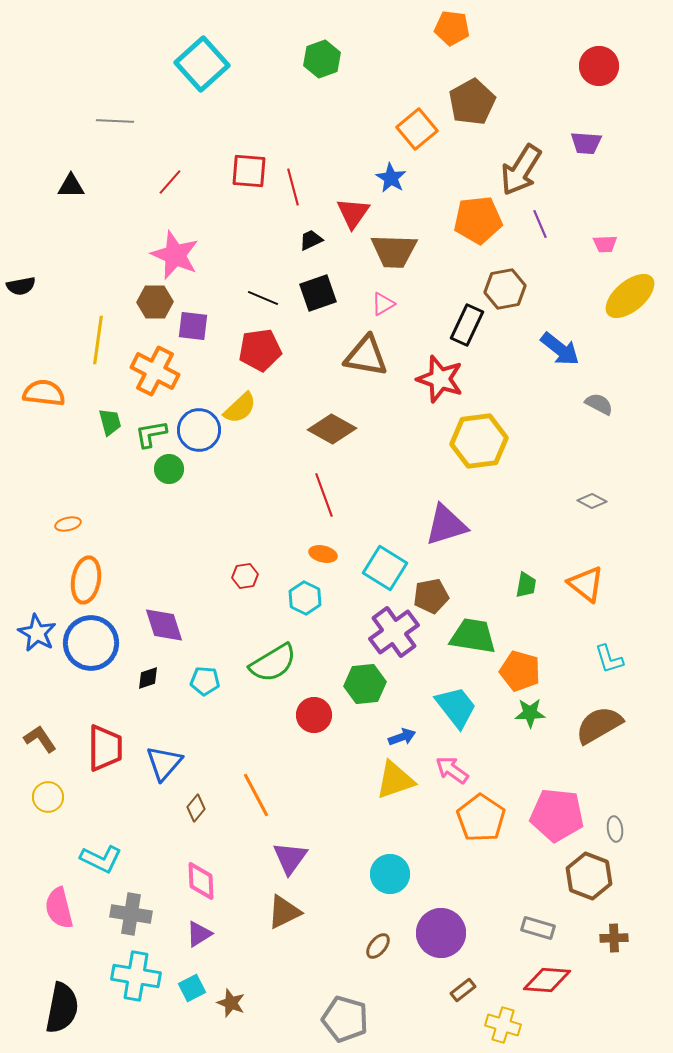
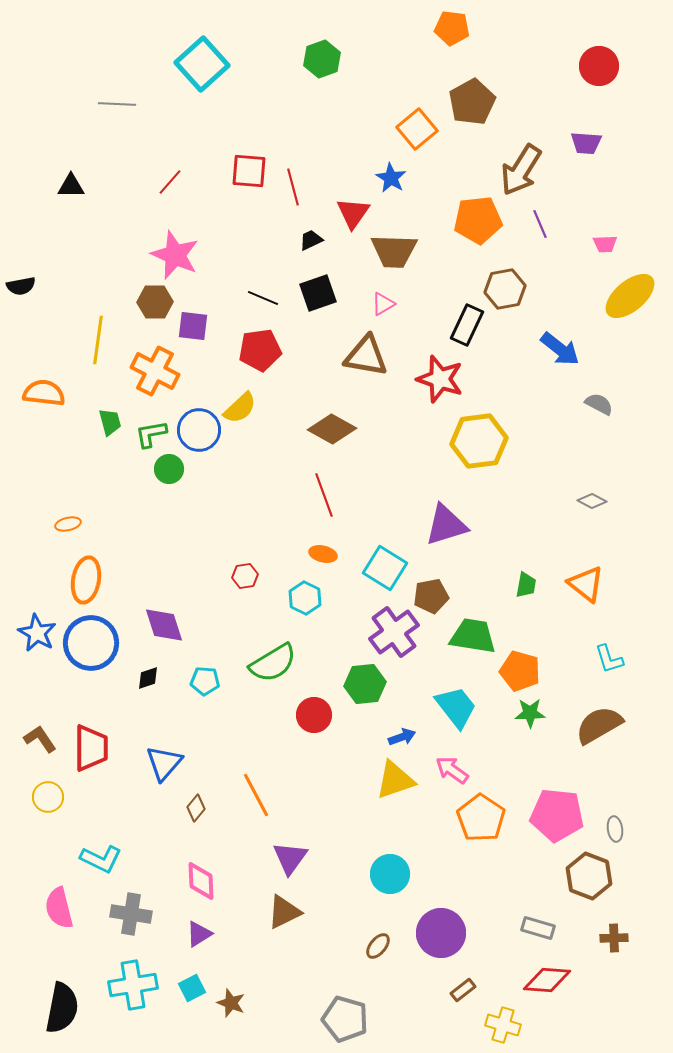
gray line at (115, 121): moved 2 px right, 17 px up
red trapezoid at (105, 748): moved 14 px left
cyan cross at (136, 976): moved 3 px left, 9 px down; rotated 18 degrees counterclockwise
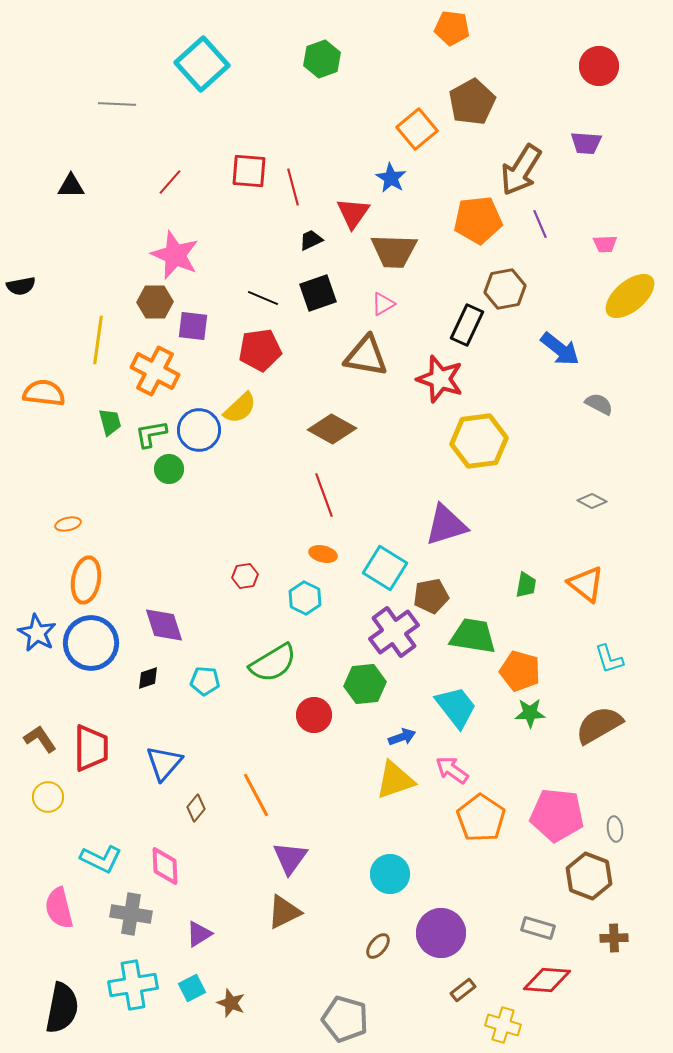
pink diamond at (201, 881): moved 36 px left, 15 px up
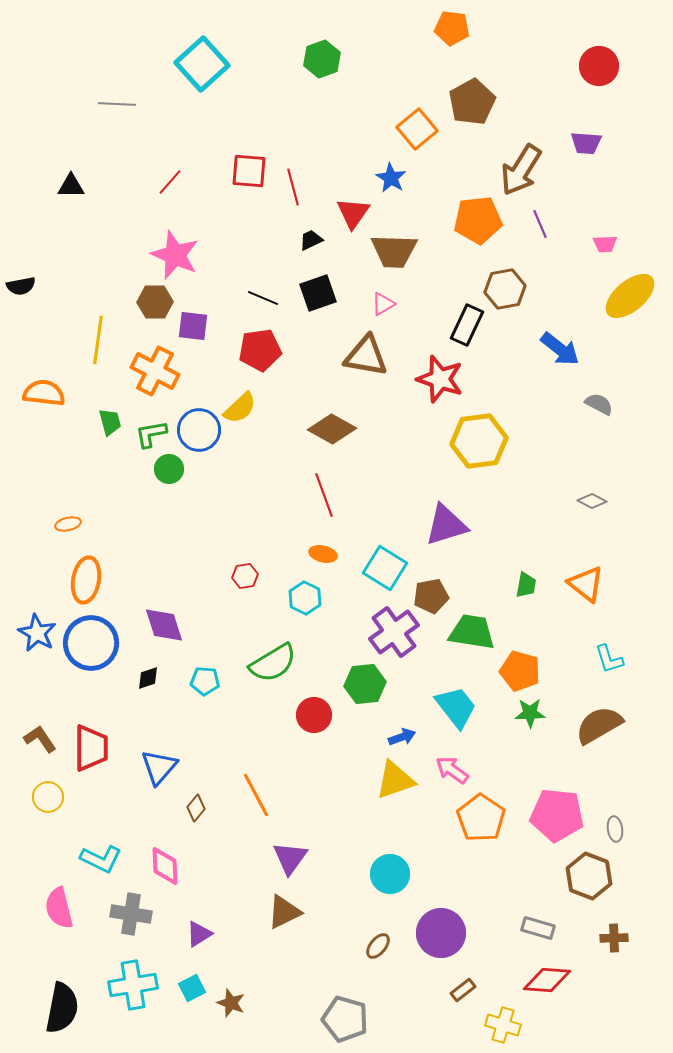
green trapezoid at (473, 636): moved 1 px left, 4 px up
blue triangle at (164, 763): moved 5 px left, 4 px down
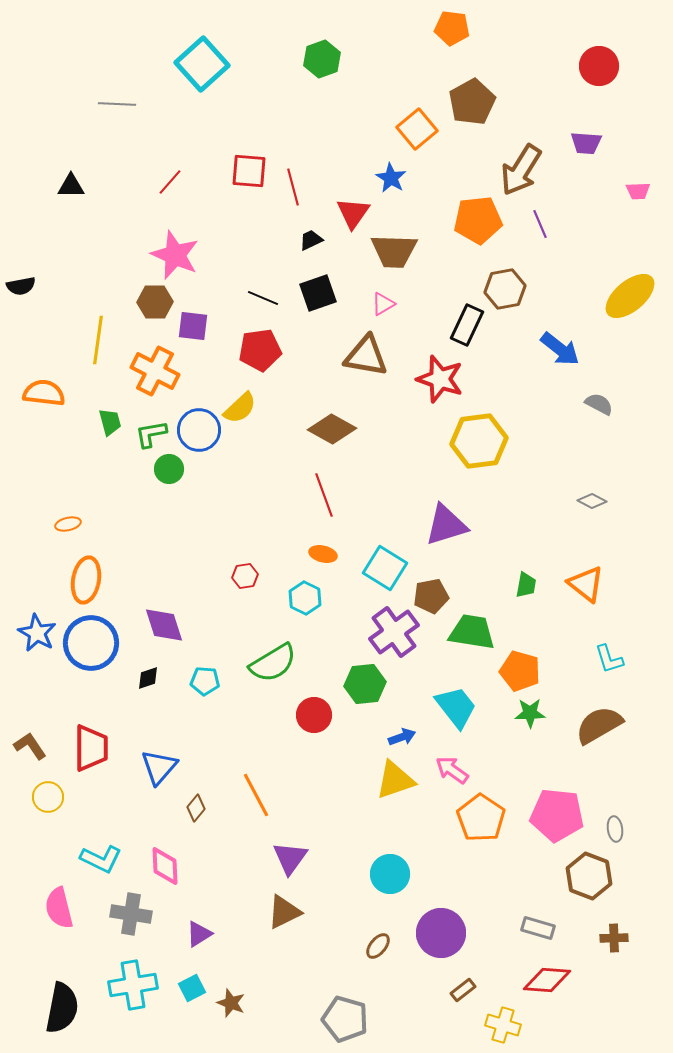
pink trapezoid at (605, 244): moved 33 px right, 53 px up
brown L-shape at (40, 739): moved 10 px left, 7 px down
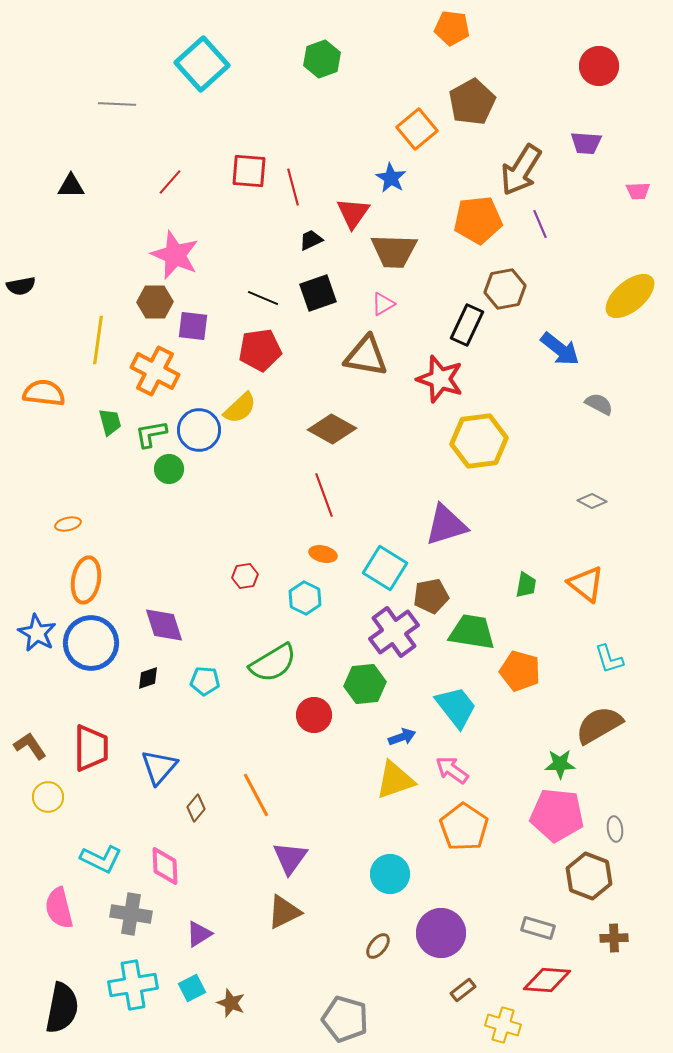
green star at (530, 713): moved 30 px right, 51 px down
orange pentagon at (481, 818): moved 17 px left, 9 px down
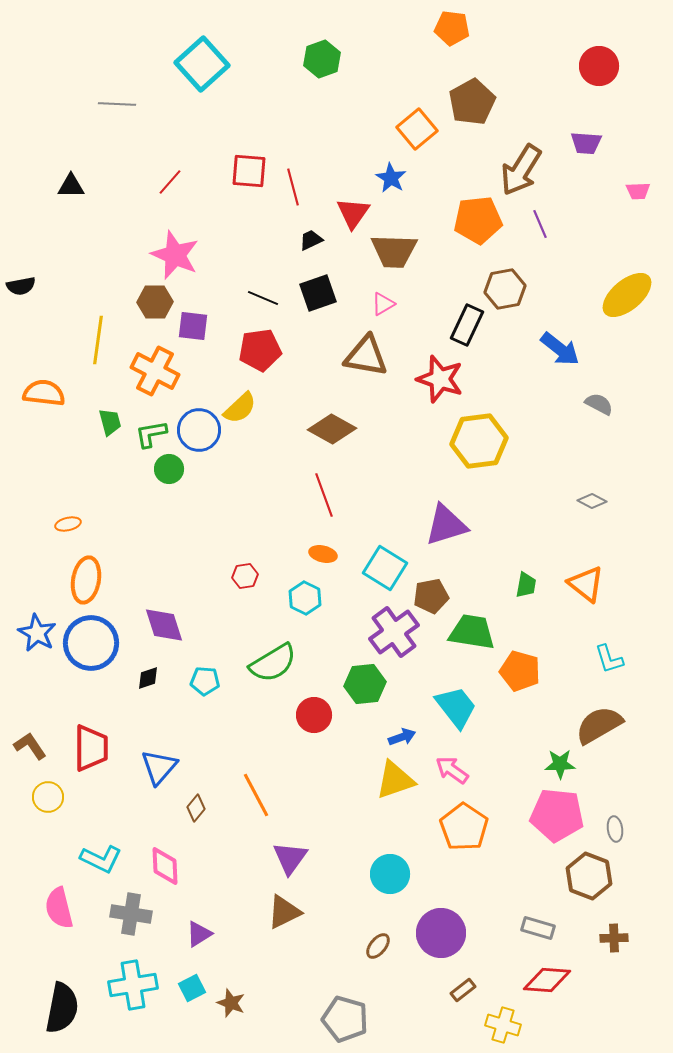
yellow ellipse at (630, 296): moved 3 px left, 1 px up
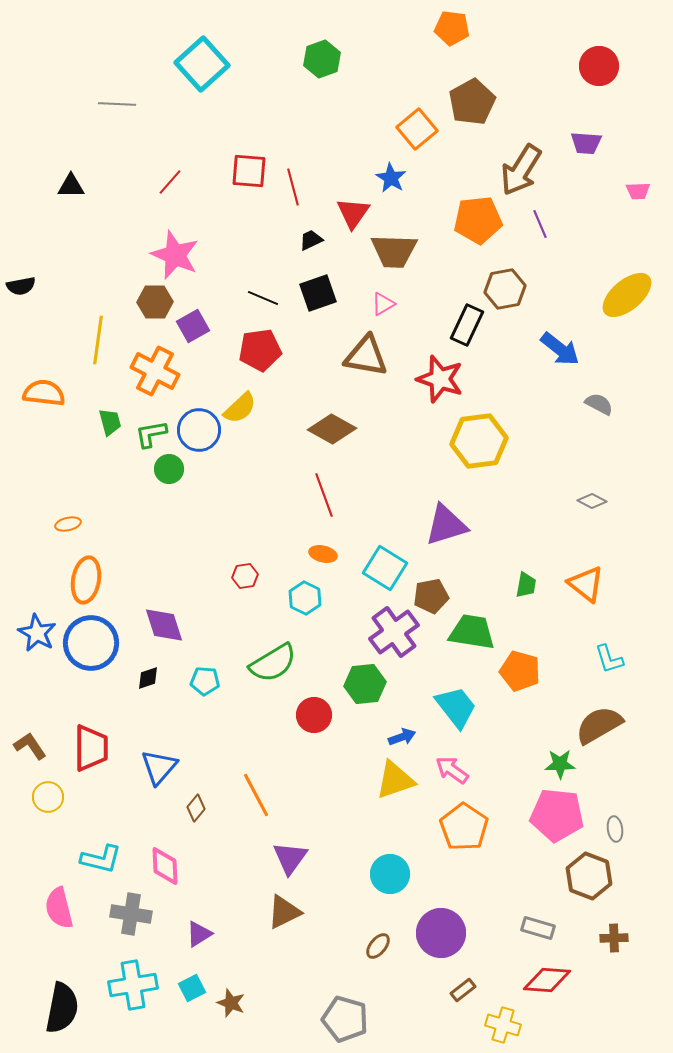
purple square at (193, 326): rotated 36 degrees counterclockwise
cyan L-shape at (101, 859): rotated 12 degrees counterclockwise
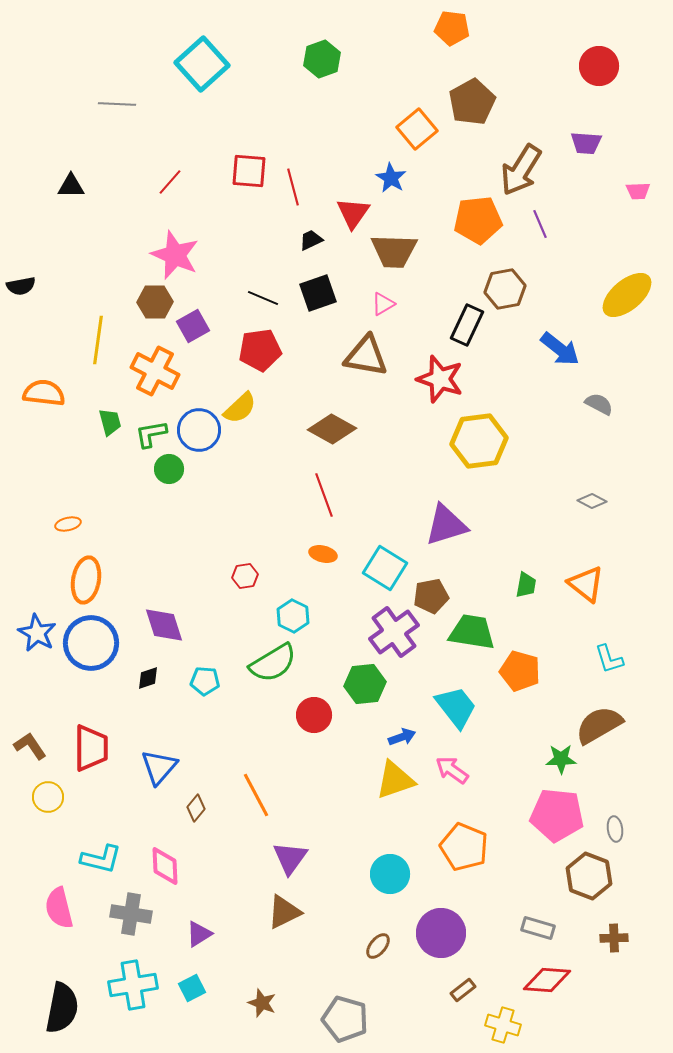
cyan hexagon at (305, 598): moved 12 px left, 18 px down
green star at (560, 764): moved 1 px right, 5 px up
orange pentagon at (464, 827): moved 20 px down; rotated 12 degrees counterclockwise
brown star at (231, 1003): moved 31 px right
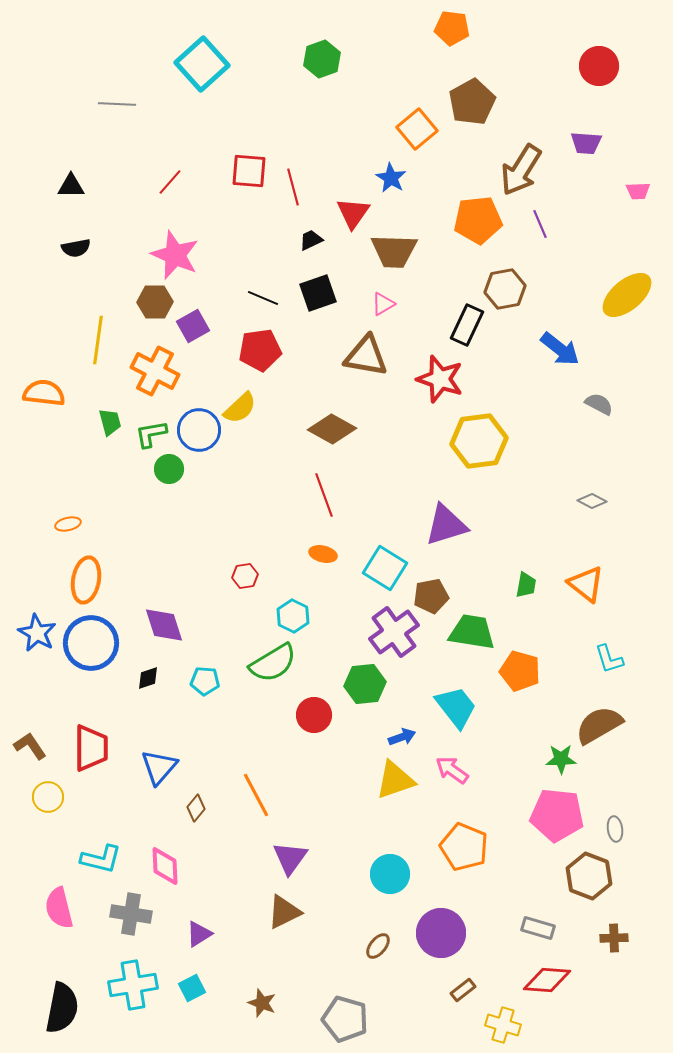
black semicircle at (21, 286): moved 55 px right, 38 px up
